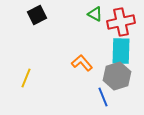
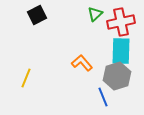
green triangle: rotated 49 degrees clockwise
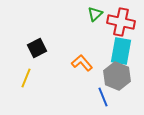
black square: moved 33 px down
red cross: rotated 24 degrees clockwise
cyan rectangle: rotated 8 degrees clockwise
gray hexagon: rotated 20 degrees counterclockwise
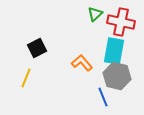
cyan rectangle: moved 7 px left
gray hexagon: rotated 8 degrees counterclockwise
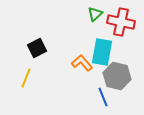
cyan rectangle: moved 12 px left, 1 px down
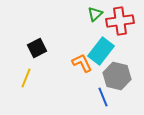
red cross: moved 1 px left, 1 px up; rotated 20 degrees counterclockwise
cyan rectangle: moved 1 px left, 1 px up; rotated 28 degrees clockwise
orange L-shape: rotated 15 degrees clockwise
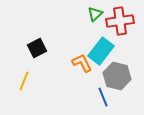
yellow line: moved 2 px left, 3 px down
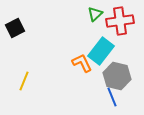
black square: moved 22 px left, 20 px up
blue line: moved 9 px right
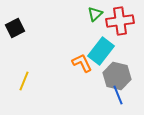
blue line: moved 6 px right, 2 px up
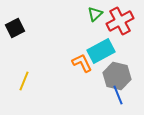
red cross: rotated 20 degrees counterclockwise
cyan rectangle: rotated 24 degrees clockwise
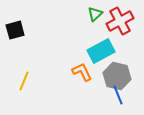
black square: moved 2 px down; rotated 12 degrees clockwise
orange L-shape: moved 9 px down
